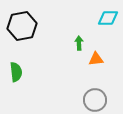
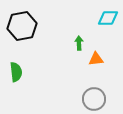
gray circle: moved 1 px left, 1 px up
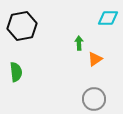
orange triangle: moved 1 px left; rotated 28 degrees counterclockwise
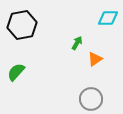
black hexagon: moved 1 px up
green arrow: moved 2 px left; rotated 32 degrees clockwise
green semicircle: rotated 132 degrees counterclockwise
gray circle: moved 3 px left
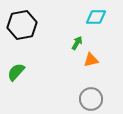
cyan diamond: moved 12 px left, 1 px up
orange triangle: moved 4 px left, 1 px down; rotated 21 degrees clockwise
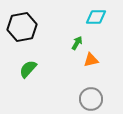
black hexagon: moved 2 px down
green semicircle: moved 12 px right, 3 px up
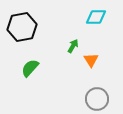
green arrow: moved 4 px left, 3 px down
orange triangle: rotated 49 degrees counterclockwise
green semicircle: moved 2 px right, 1 px up
gray circle: moved 6 px right
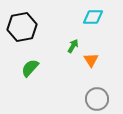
cyan diamond: moved 3 px left
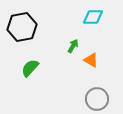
orange triangle: rotated 28 degrees counterclockwise
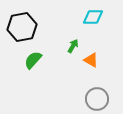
green semicircle: moved 3 px right, 8 px up
